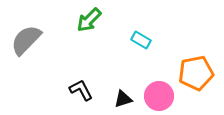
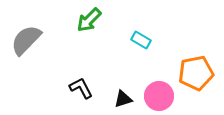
black L-shape: moved 2 px up
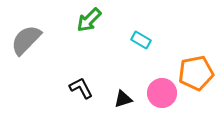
pink circle: moved 3 px right, 3 px up
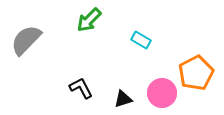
orange pentagon: rotated 16 degrees counterclockwise
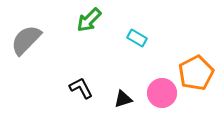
cyan rectangle: moved 4 px left, 2 px up
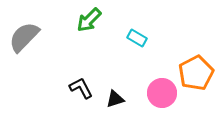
gray semicircle: moved 2 px left, 3 px up
black triangle: moved 8 px left
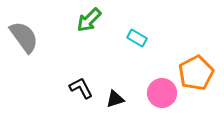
gray semicircle: rotated 100 degrees clockwise
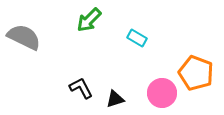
gray semicircle: rotated 28 degrees counterclockwise
orange pentagon: rotated 24 degrees counterclockwise
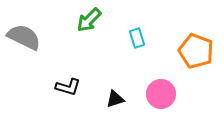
cyan rectangle: rotated 42 degrees clockwise
orange pentagon: moved 22 px up
black L-shape: moved 13 px left, 1 px up; rotated 135 degrees clockwise
pink circle: moved 1 px left, 1 px down
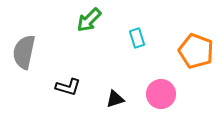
gray semicircle: moved 15 px down; rotated 104 degrees counterclockwise
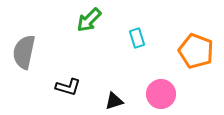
black triangle: moved 1 px left, 2 px down
